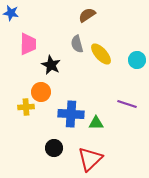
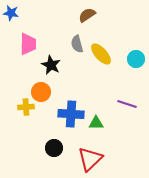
cyan circle: moved 1 px left, 1 px up
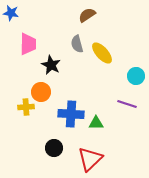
yellow ellipse: moved 1 px right, 1 px up
cyan circle: moved 17 px down
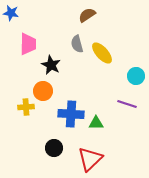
orange circle: moved 2 px right, 1 px up
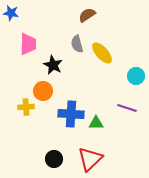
black star: moved 2 px right
purple line: moved 4 px down
black circle: moved 11 px down
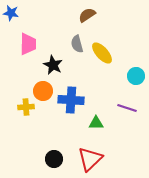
blue cross: moved 14 px up
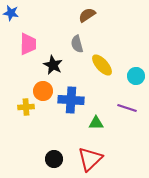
yellow ellipse: moved 12 px down
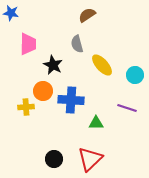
cyan circle: moved 1 px left, 1 px up
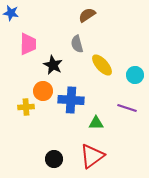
red triangle: moved 2 px right, 3 px up; rotated 8 degrees clockwise
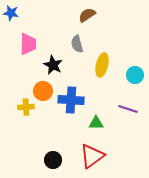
yellow ellipse: rotated 55 degrees clockwise
purple line: moved 1 px right, 1 px down
black circle: moved 1 px left, 1 px down
